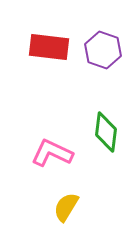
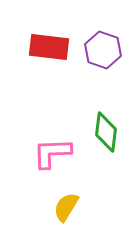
pink L-shape: rotated 27 degrees counterclockwise
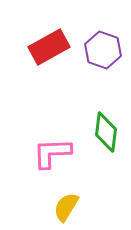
red rectangle: rotated 36 degrees counterclockwise
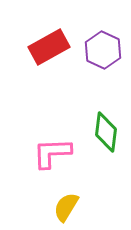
purple hexagon: rotated 6 degrees clockwise
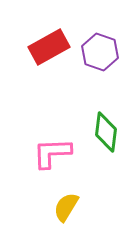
purple hexagon: moved 3 px left, 2 px down; rotated 6 degrees counterclockwise
